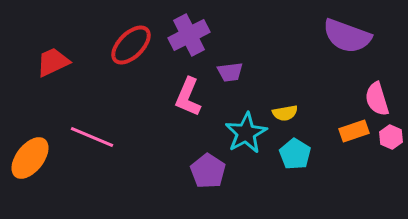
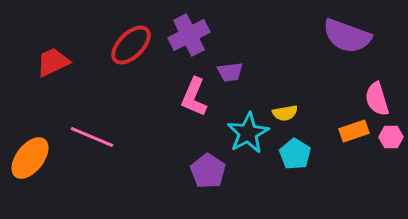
pink L-shape: moved 6 px right
cyan star: moved 2 px right
pink hexagon: rotated 25 degrees counterclockwise
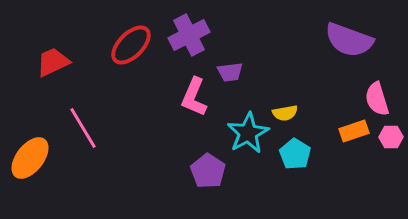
purple semicircle: moved 2 px right, 4 px down
pink line: moved 9 px left, 9 px up; rotated 36 degrees clockwise
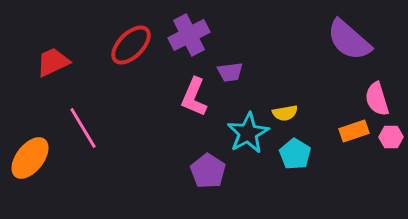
purple semicircle: rotated 21 degrees clockwise
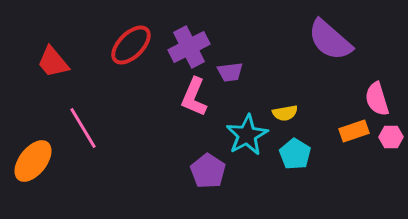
purple cross: moved 12 px down
purple semicircle: moved 19 px left
red trapezoid: rotated 105 degrees counterclockwise
cyan star: moved 1 px left, 2 px down
orange ellipse: moved 3 px right, 3 px down
